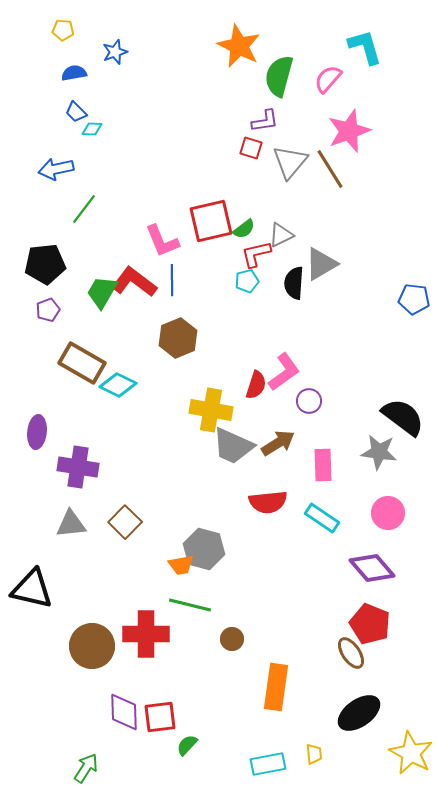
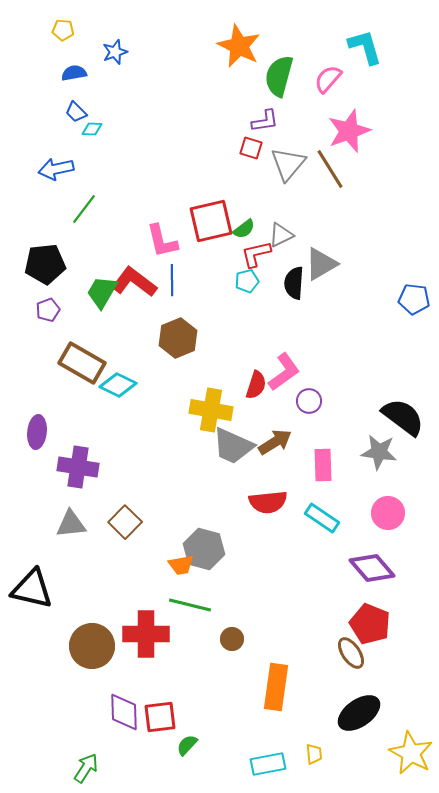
gray triangle at (290, 162): moved 2 px left, 2 px down
pink L-shape at (162, 241): rotated 9 degrees clockwise
brown arrow at (278, 443): moved 3 px left, 1 px up
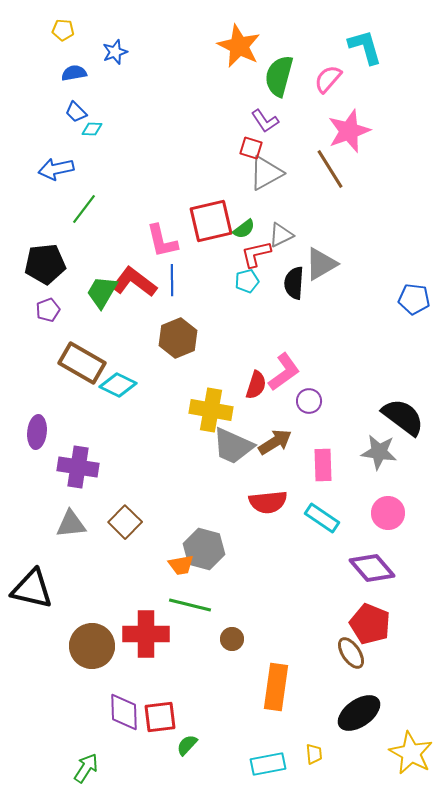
purple L-shape at (265, 121): rotated 64 degrees clockwise
gray triangle at (288, 164): moved 22 px left, 9 px down; rotated 21 degrees clockwise
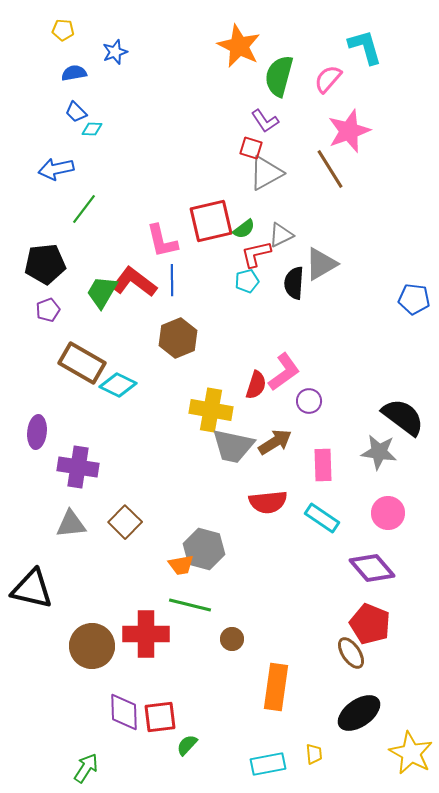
gray trapezoid at (233, 446): rotated 12 degrees counterclockwise
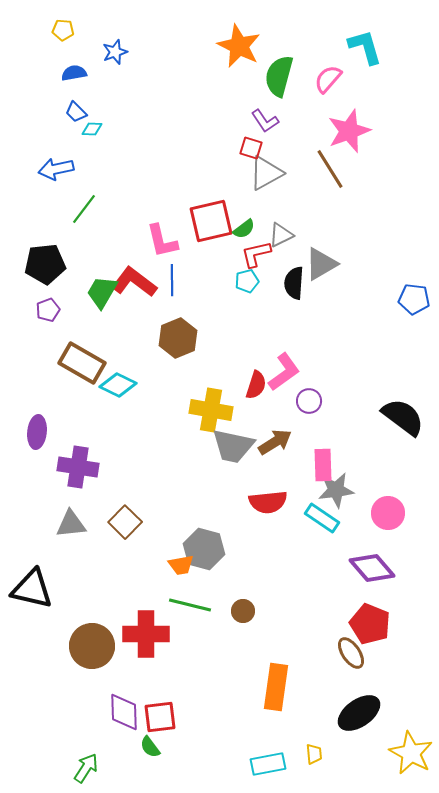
gray star at (379, 452): moved 43 px left, 38 px down; rotated 15 degrees counterclockwise
brown circle at (232, 639): moved 11 px right, 28 px up
green semicircle at (187, 745): moved 37 px left, 2 px down; rotated 80 degrees counterclockwise
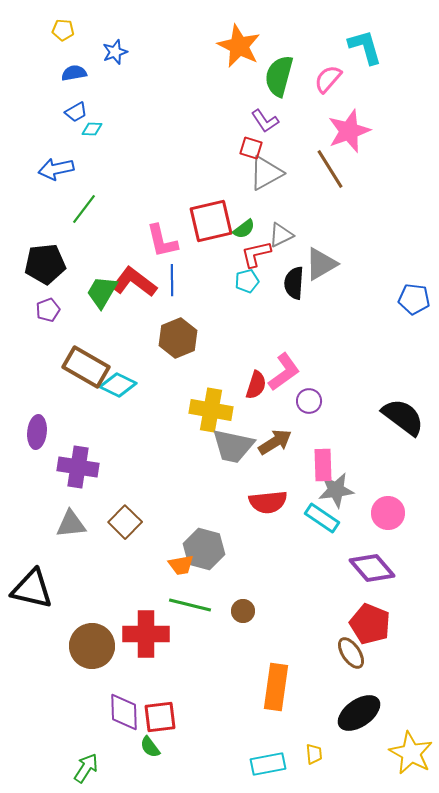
blue trapezoid at (76, 112): rotated 75 degrees counterclockwise
brown rectangle at (82, 363): moved 4 px right, 4 px down
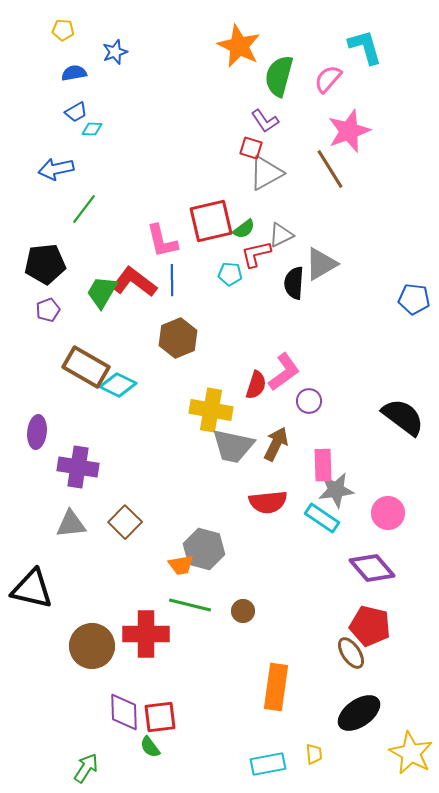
cyan pentagon at (247, 281): moved 17 px left, 7 px up; rotated 20 degrees clockwise
brown arrow at (275, 442): moved 1 px right, 2 px down; rotated 32 degrees counterclockwise
red pentagon at (370, 624): moved 2 px down; rotated 9 degrees counterclockwise
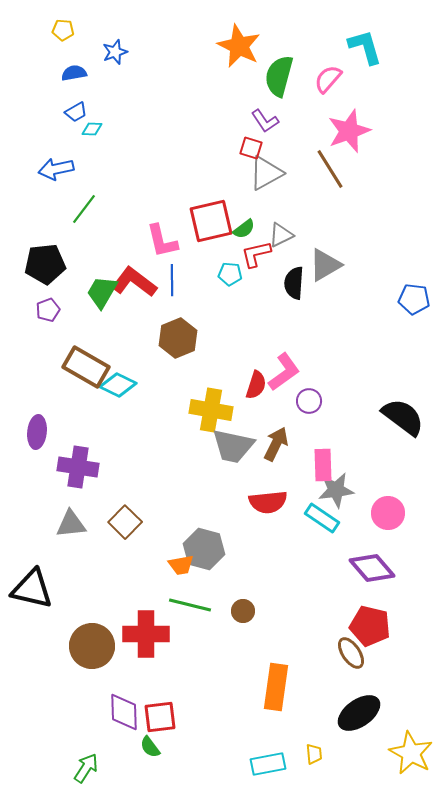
gray triangle at (321, 264): moved 4 px right, 1 px down
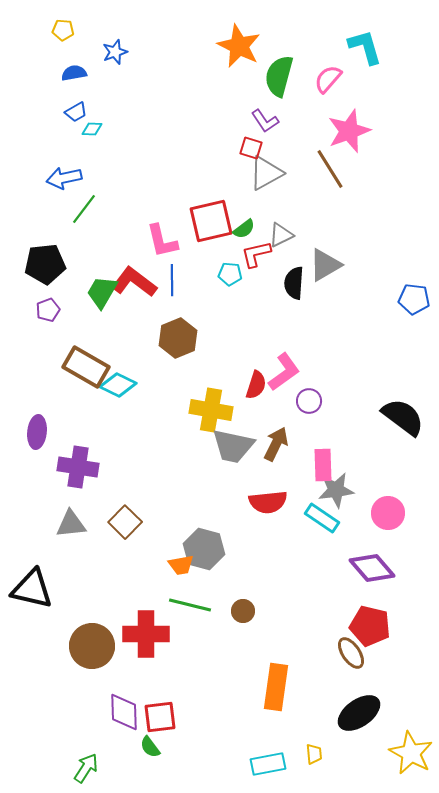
blue arrow at (56, 169): moved 8 px right, 9 px down
